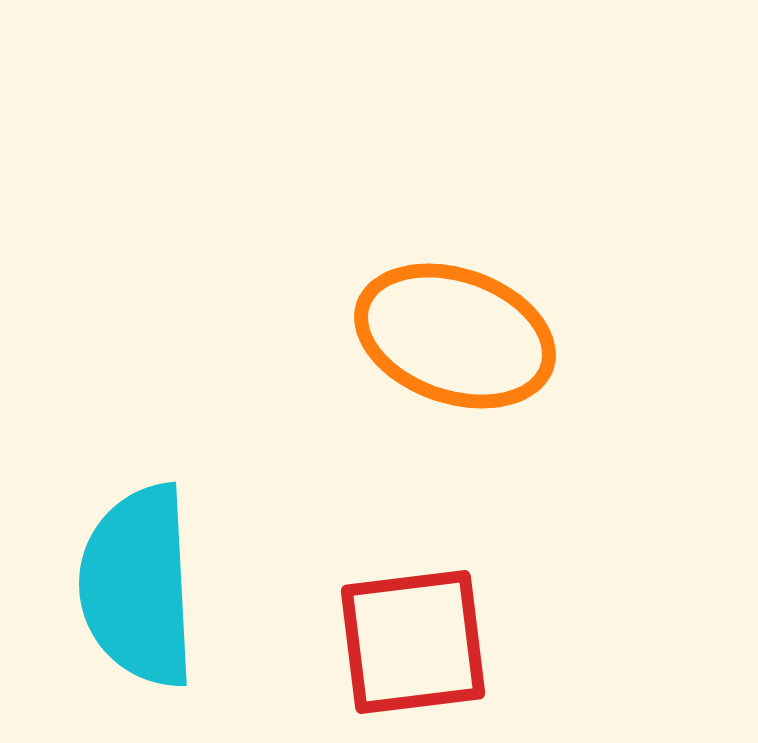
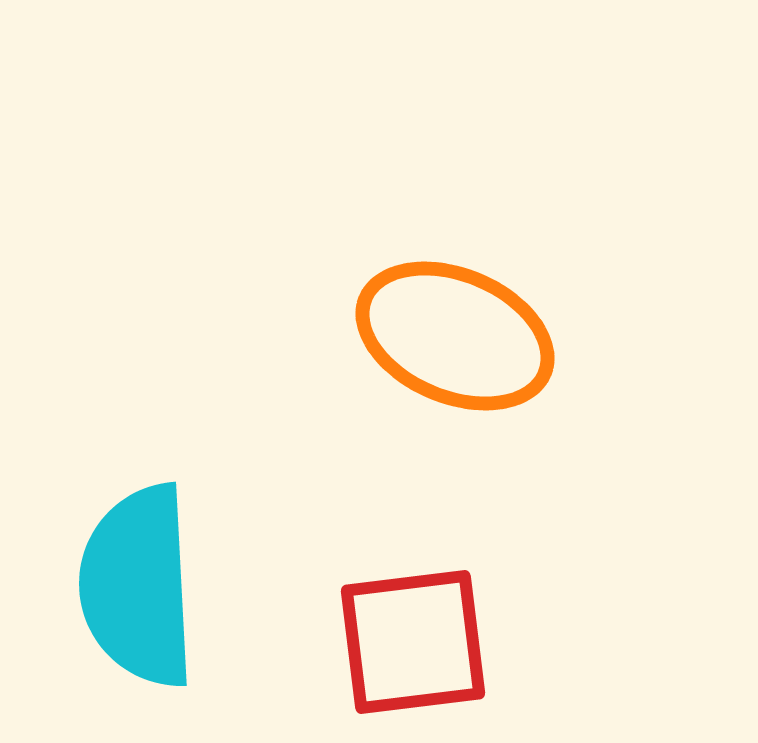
orange ellipse: rotated 4 degrees clockwise
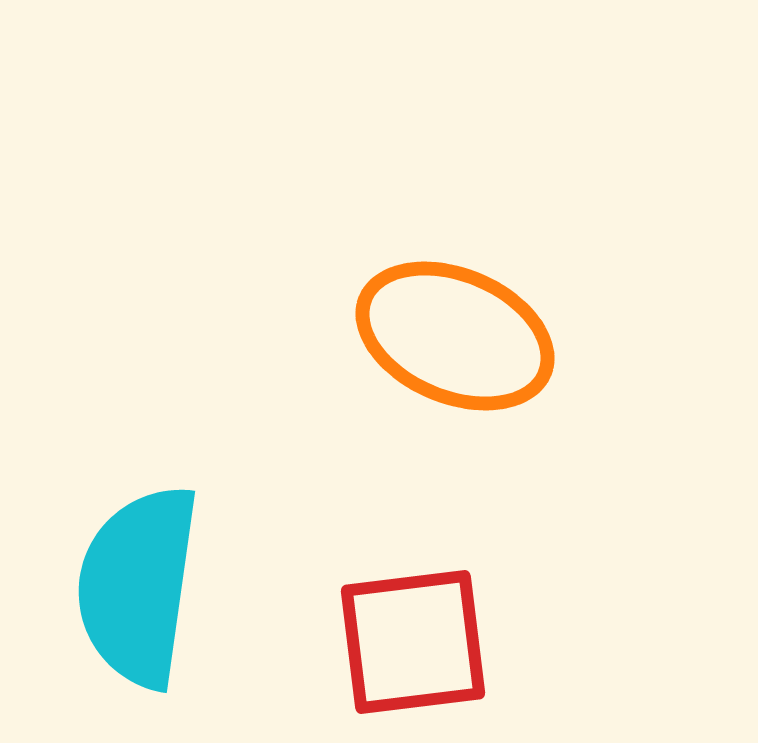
cyan semicircle: rotated 11 degrees clockwise
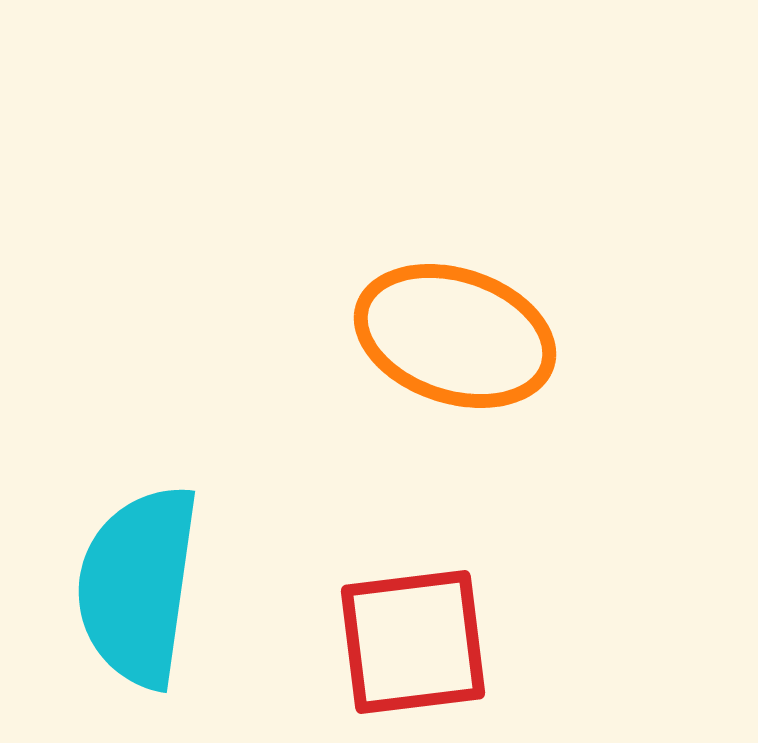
orange ellipse: rotated 5 degrees counterclockwise
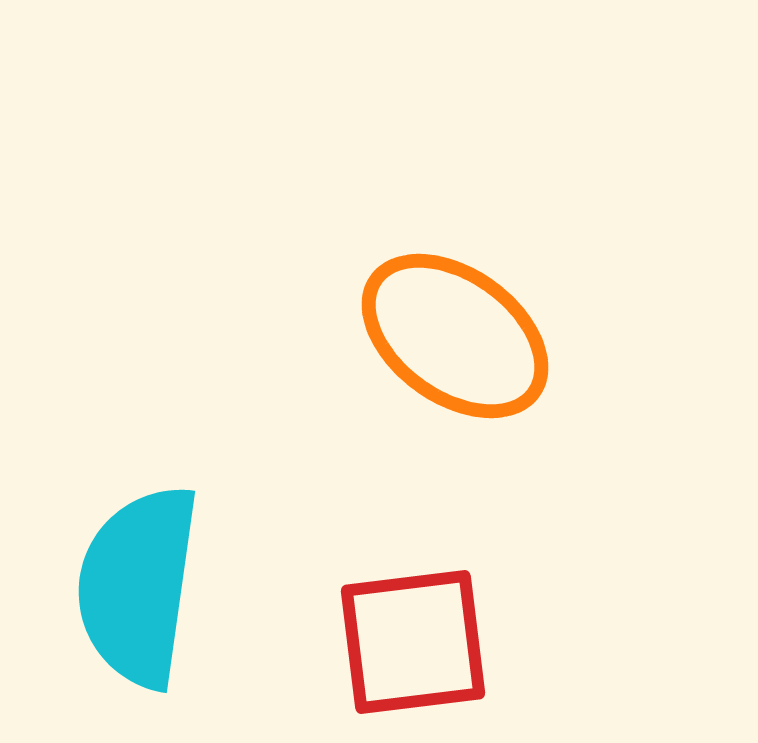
orange ellipse: rotated 18 degrees clockwise
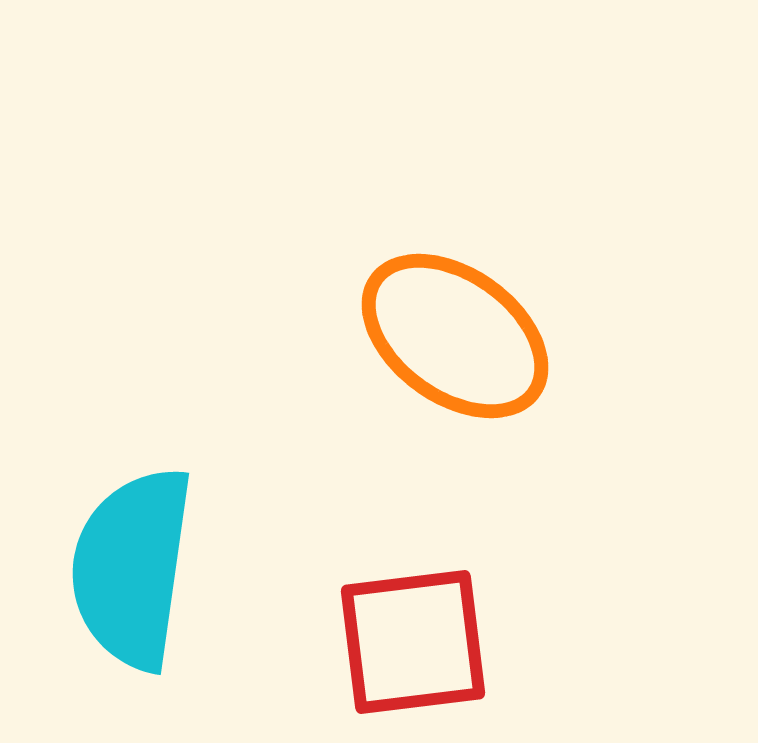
cyan semicircle: moved 6 px left, 18 px up
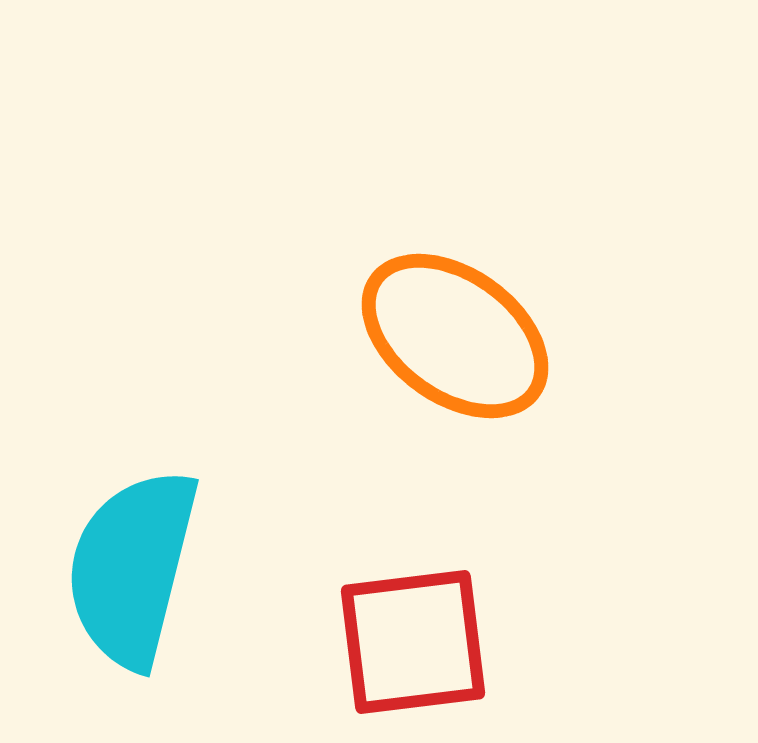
cyan semicircle: rotated 6 degrees clockwise
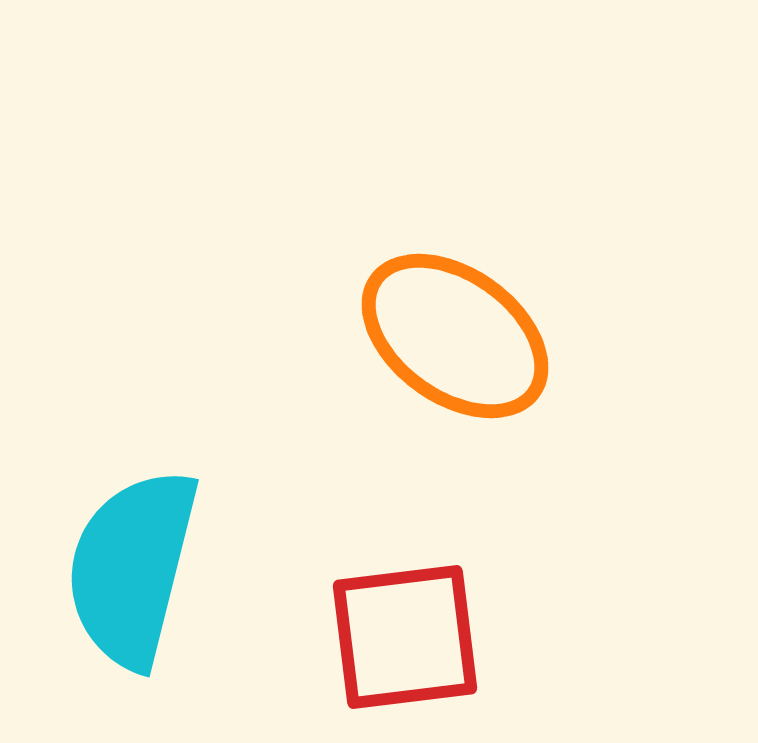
red square: moved 8 px left, 5 px up
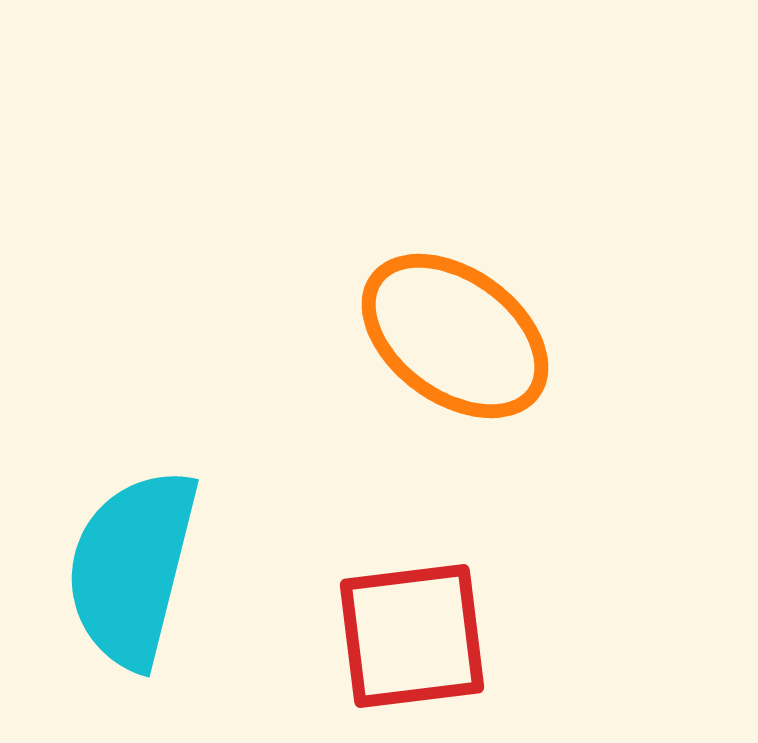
red square: moved 7 px right, 1 px up
